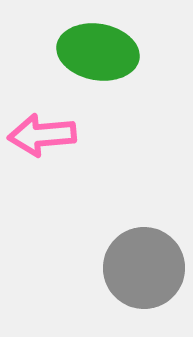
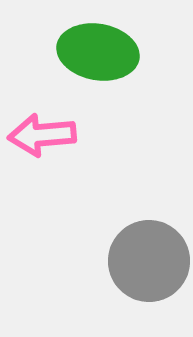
gray circle: moved 5 px right, 7 px up
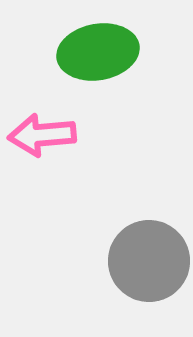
green ellipse: rotated 20 degrees counterclockwise
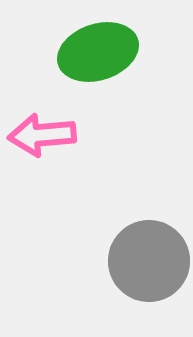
green ellipse: rotated 8 degrees counterclockwise
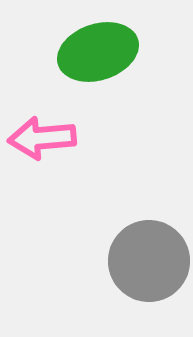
pink arrow: moved 3 px down
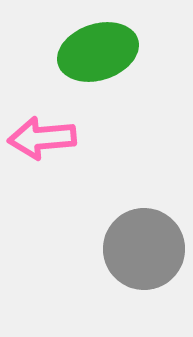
gray circle: moved 5 px left, 12 px up
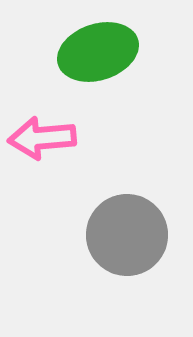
gray circle: moved 17 px left, 14 px up
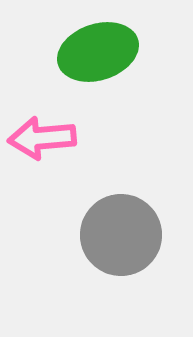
gray circle: moved 6 px left
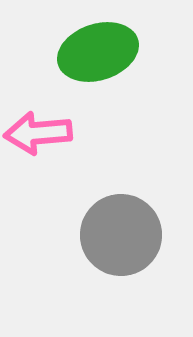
pink arrow: moved 4 px left, 5 px up
